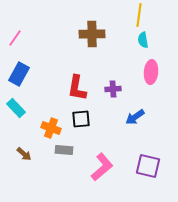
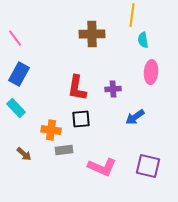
yellow line: moved 7 px left
pink line: rotated 72 degrees counterclockwise
orange cross: moved 2 px down; rotated 12 degrees counterclockwise
gray rectangle: rotated 12 degrees counterclockwise
pink L-shape: rotated 64 degrees clockwise
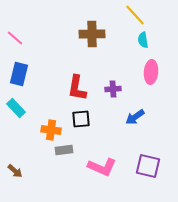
yellow line: moved 3 px right; rotated 50 degrees counterclockwise
pink line: rotated 12 degrees counterclockwise
blue rectangle: rotated 15 degrees counterclockwise
brown arrow: moved 9 px left, 17 px down
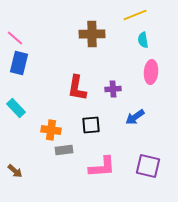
yellow line: rotated 70 degrees counterclockwise
blue rectangle: moved 11 px up
black square: moved 10 px right, 6 px down
pink L-shape: rotated 28 degrees counterclockwise
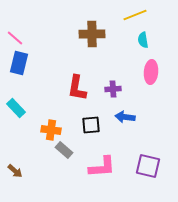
blue arrow: moved 10 px left; rotated 42 degrees clockwise
gray rectangle: rotated 48 degrees clockwise
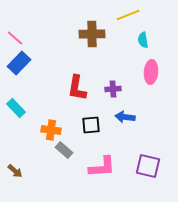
yellow line: moved 7 px left
blue rectangle: rotated 30 degrees clockwise
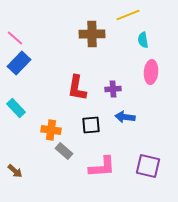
gray rectangle: moved 1 px down
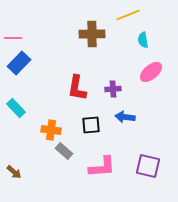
pink line: moved 2 px left; rotated 42 degrees counterclockwise
pink ellipse: rotated 45 degrees clockwise
brown arrow: moved 1 px left, 1 px down
